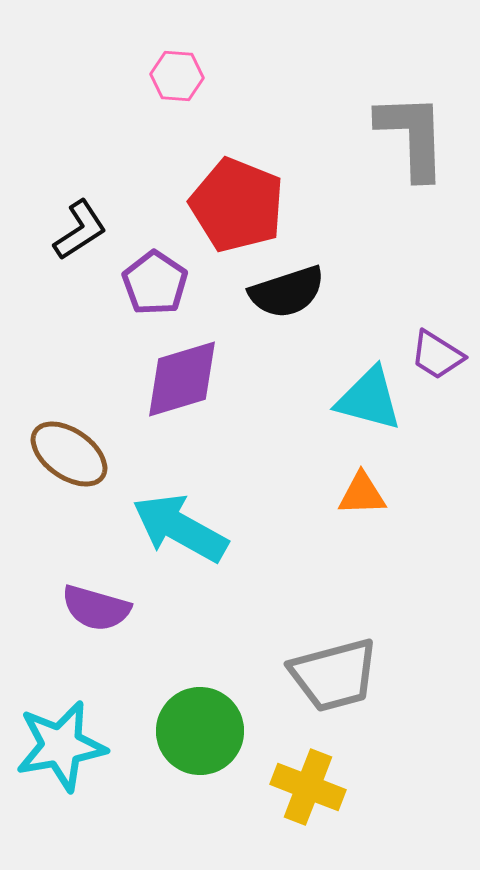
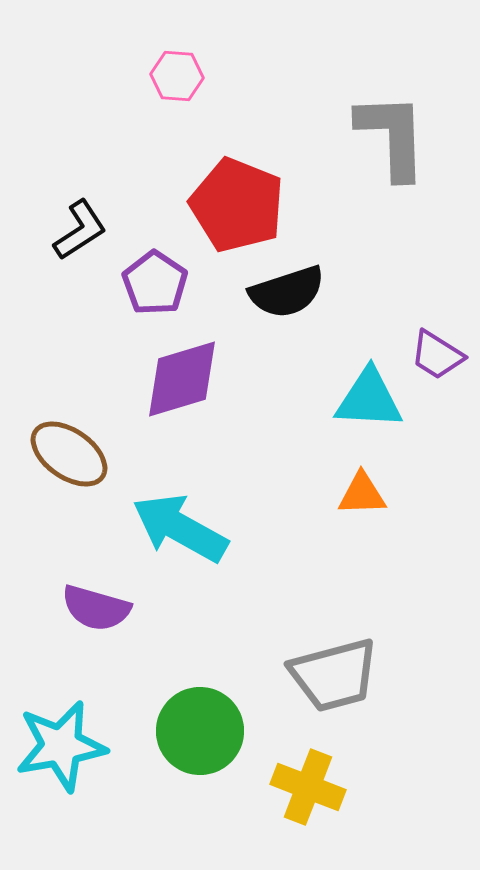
gray L-shape: moved 20 px left
cyan triangle: rotated 12 degrees counterclockwise
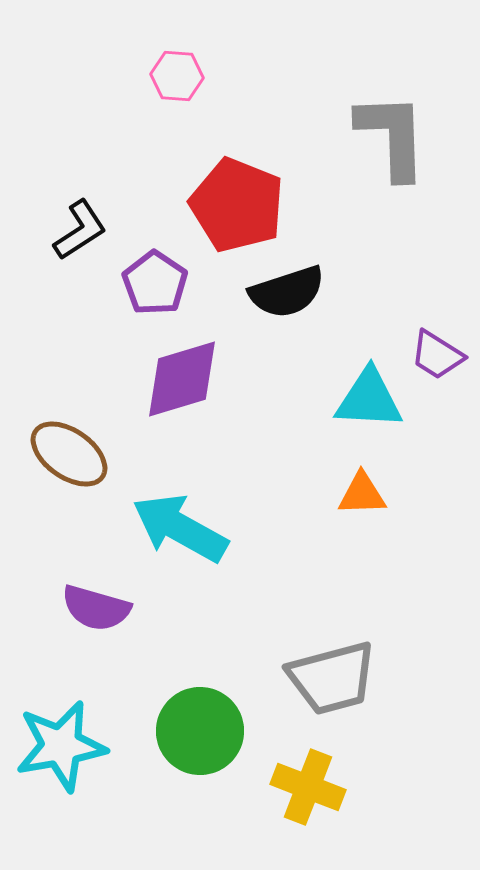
gray trapezoid: moved 2 px left, 3 px down
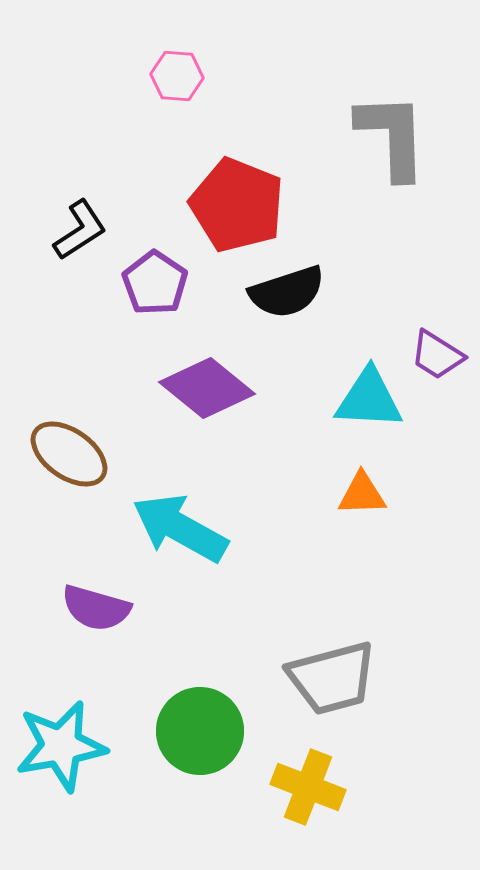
purple diamond: moved 25 px right, 9 px down; rotated 56 degrees clockwise
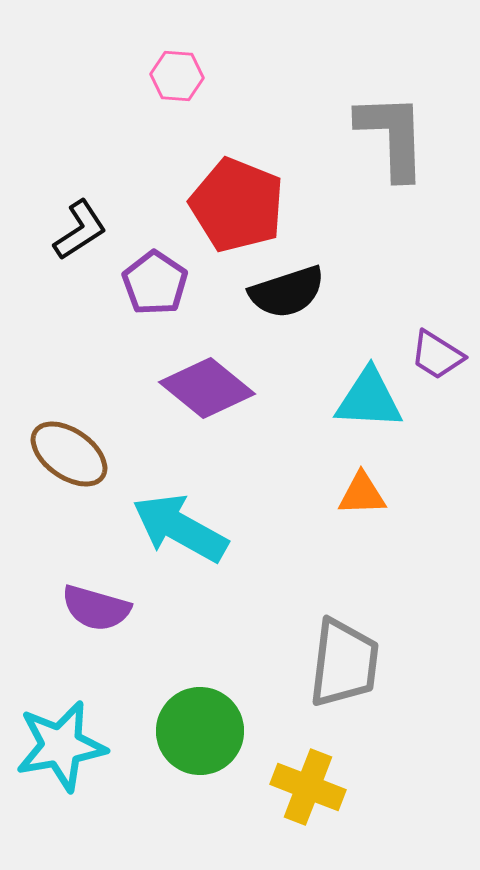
gray trapezoid: moved 12 px right, 15 px up; rotated 68 degrees counterclockwise
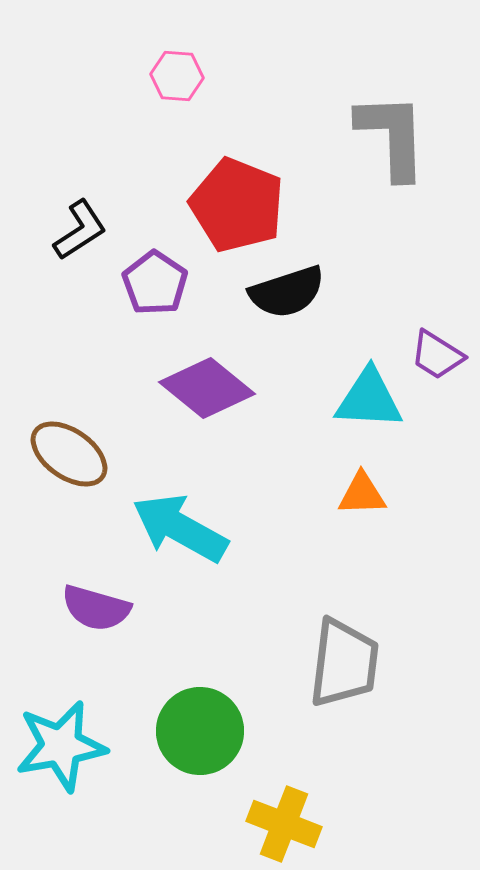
yellow cross: moved 24 px left, 37 px down
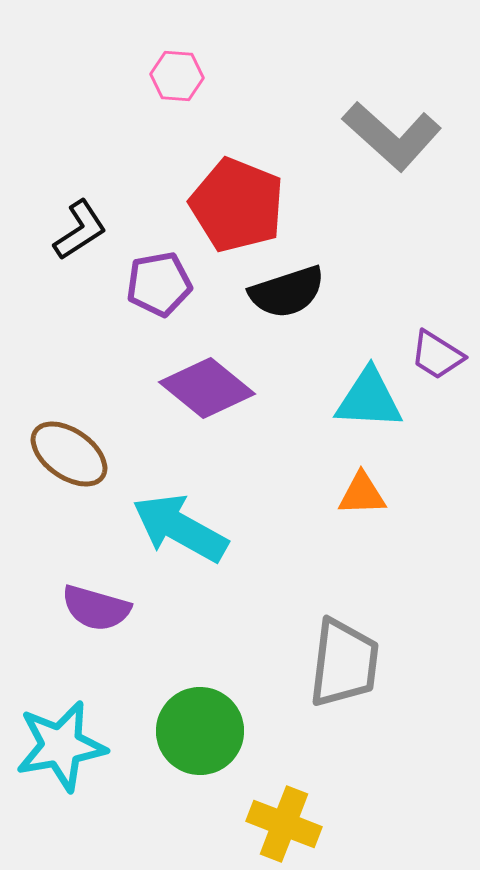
gray L-shape: rotated 134 degrees clockwise
purple pentagon: moved 4 px right, 1 px down; rotated 28 degrees clockwise
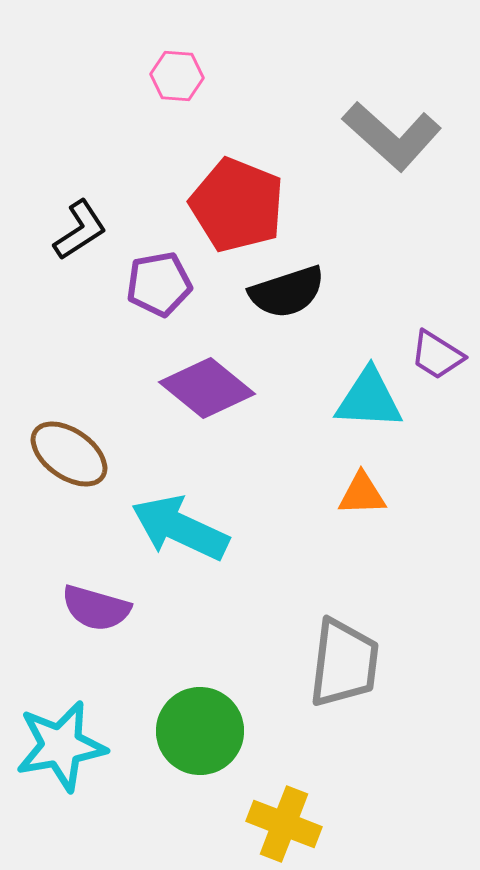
cyan arrow: rotated 4 degrees counterclockwise
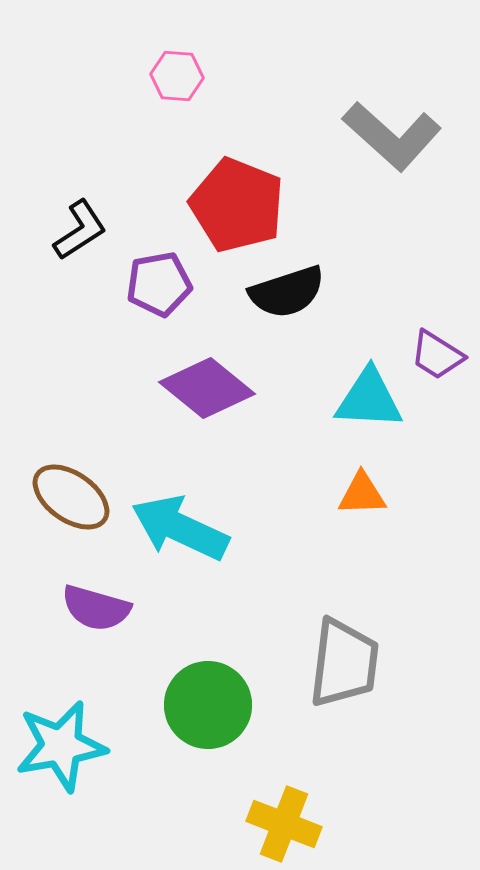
brown ellipse: moved 2 px right, 43 px down
green circle: moved 8 px right, 26 px up
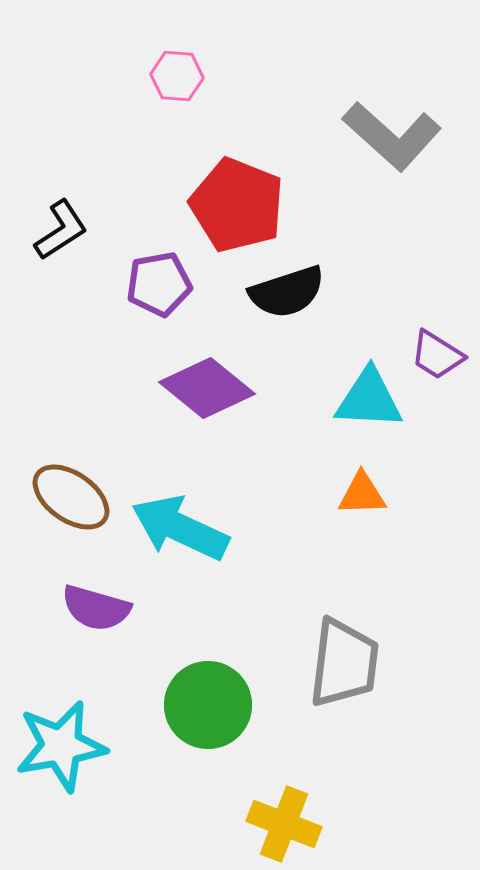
black L-shape: moved 19 px left
